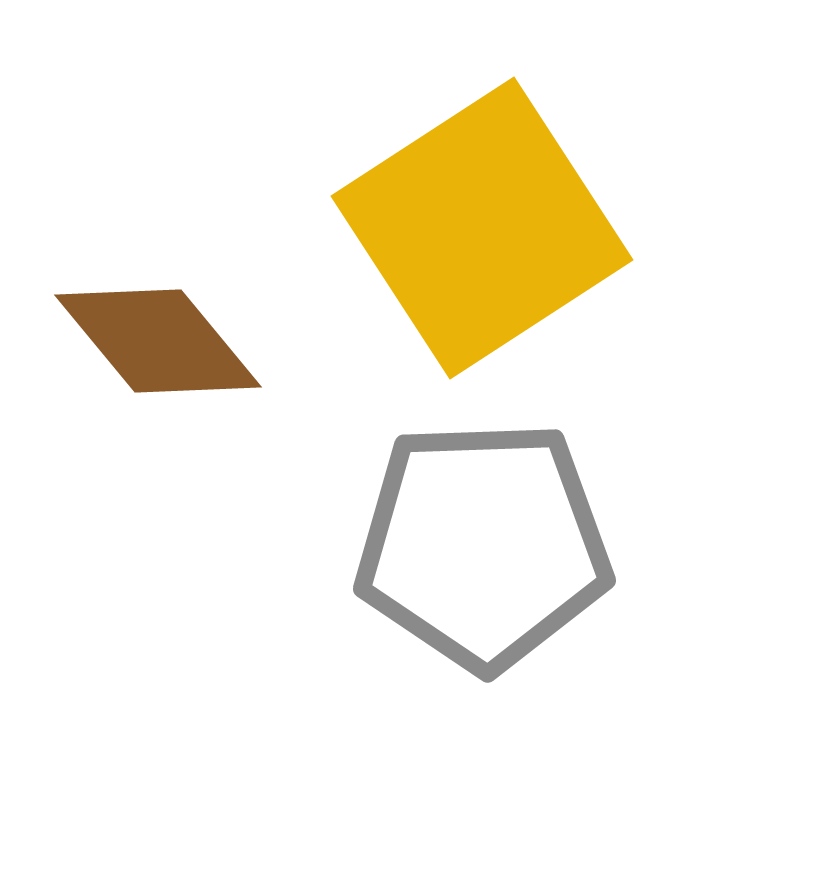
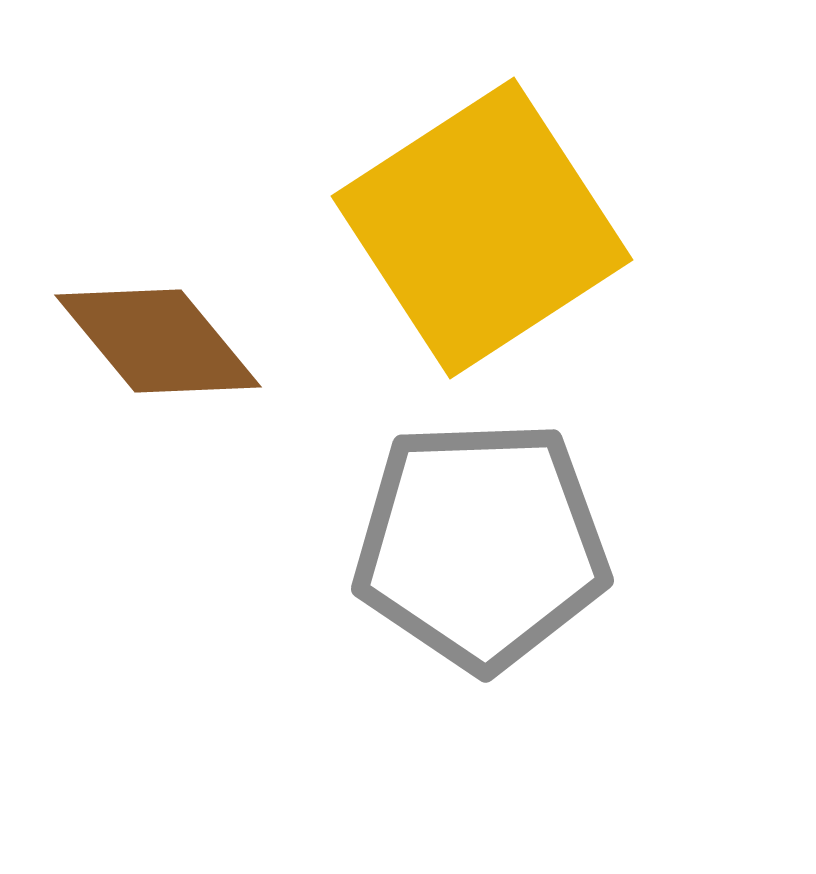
gray pentagon: moved 2 px left
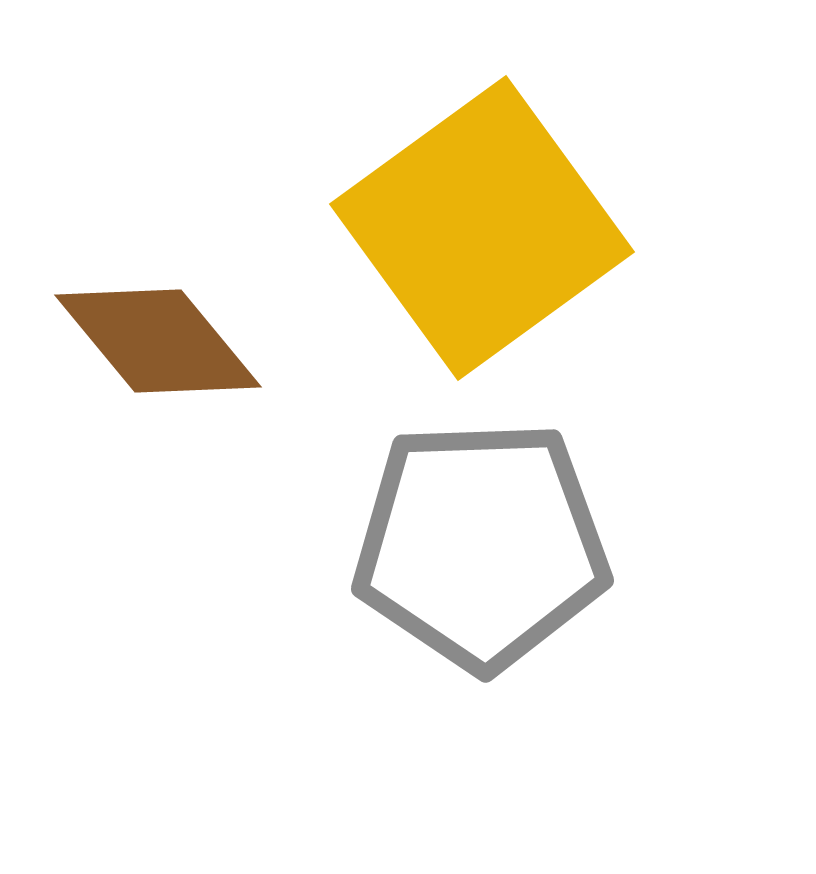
yellow square: rotated 3 degrees counterclockwise
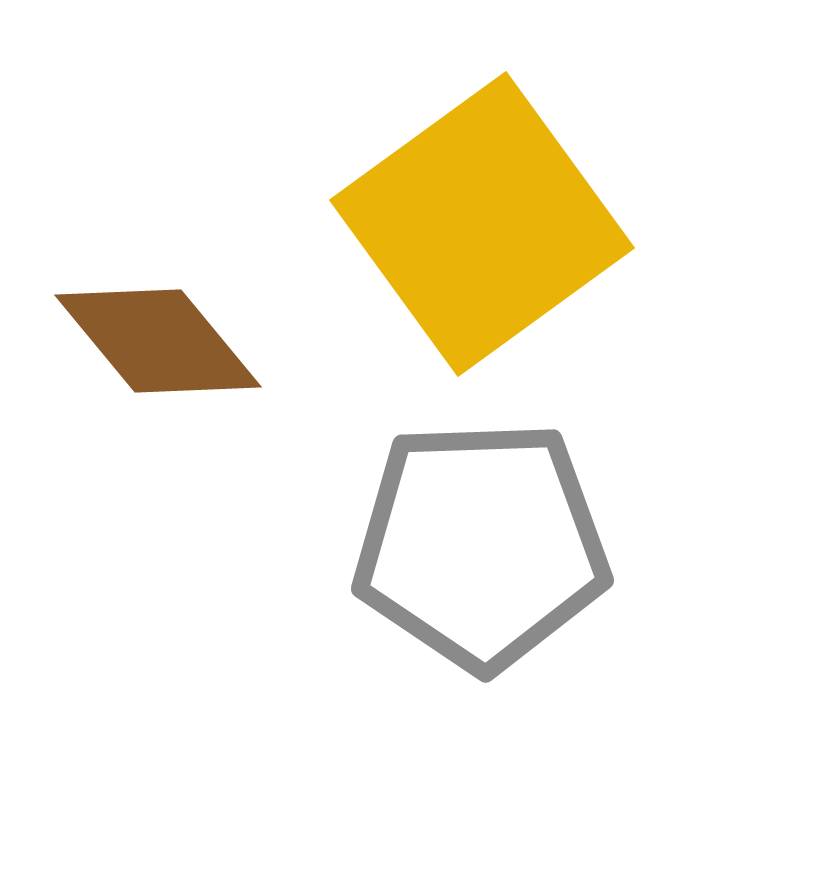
yellow square: moved 4 px up
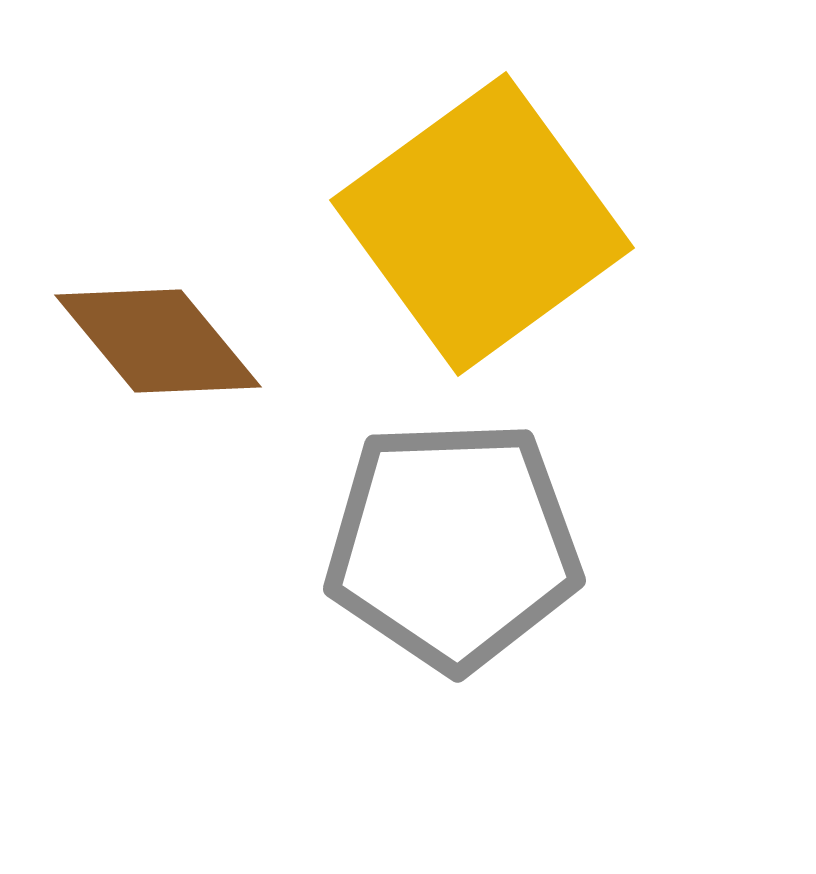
gray pentagon: moved 28 px left
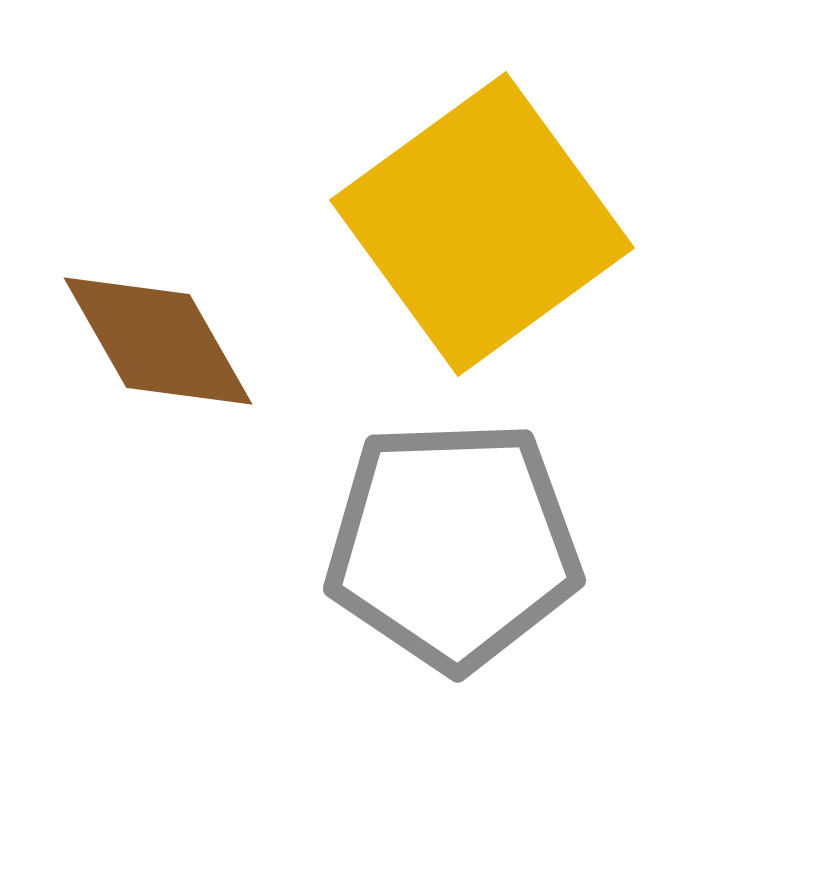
brown diamond: rotated 10 degrees clockwise
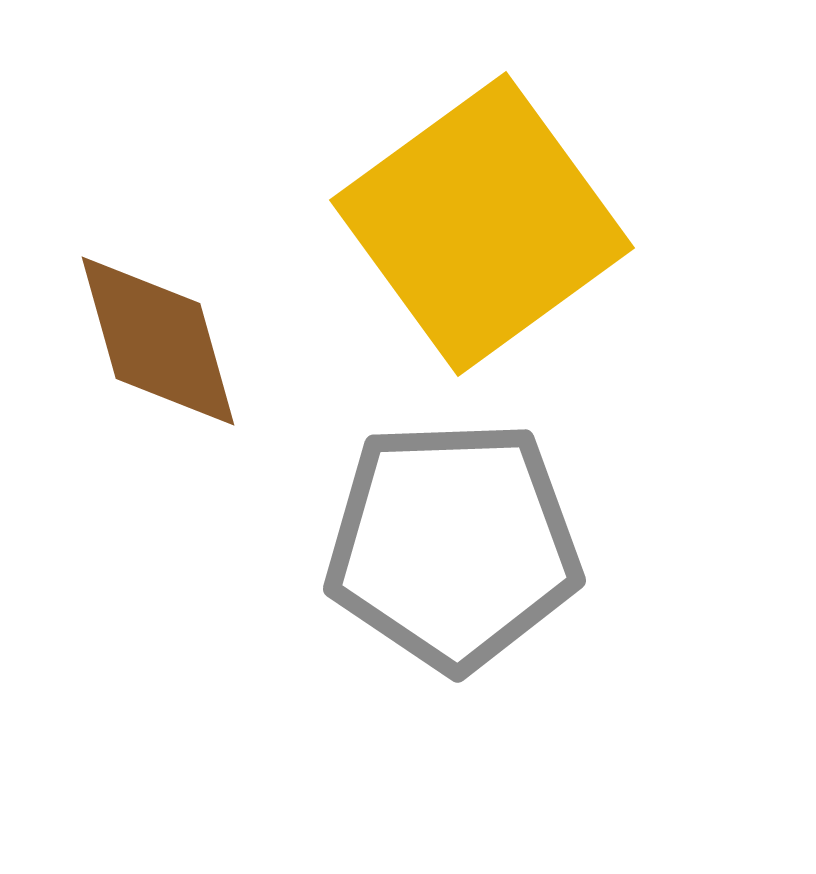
brown diamond: rotated 14 degrees clockwise
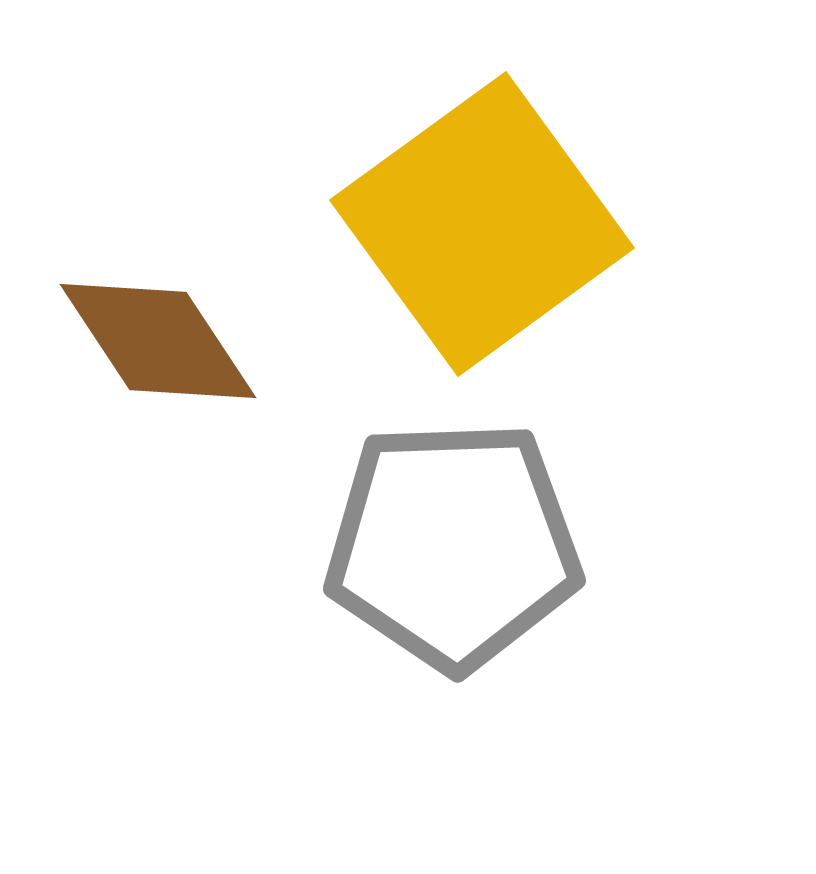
brown diamond: rotated 18 degrees counterclockwise
